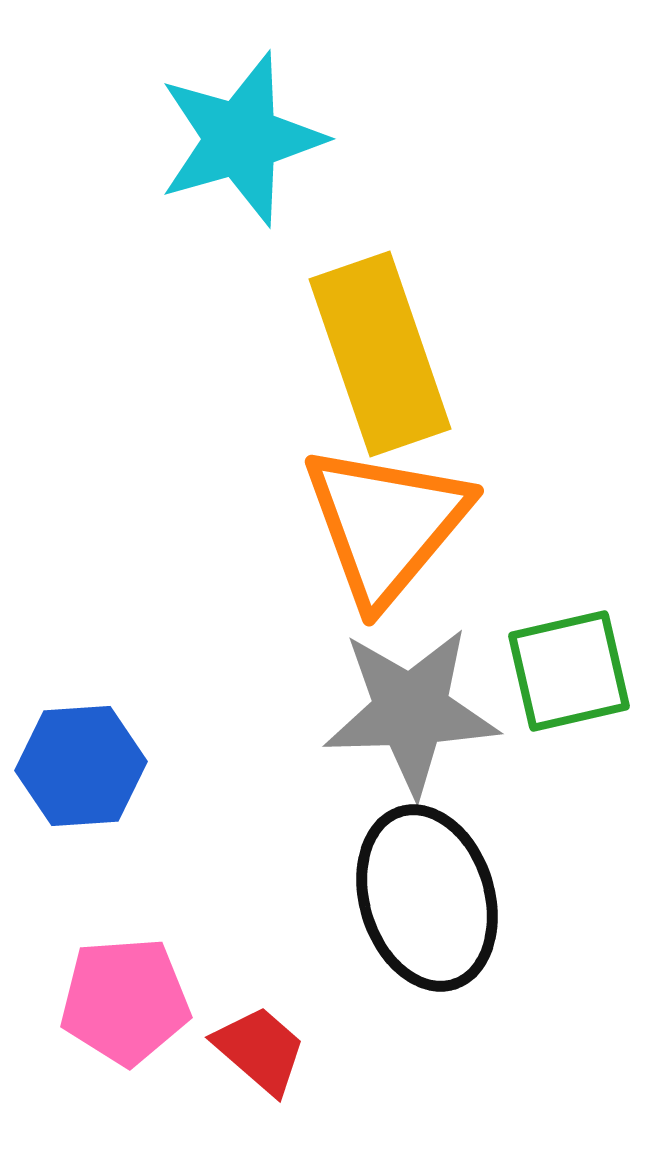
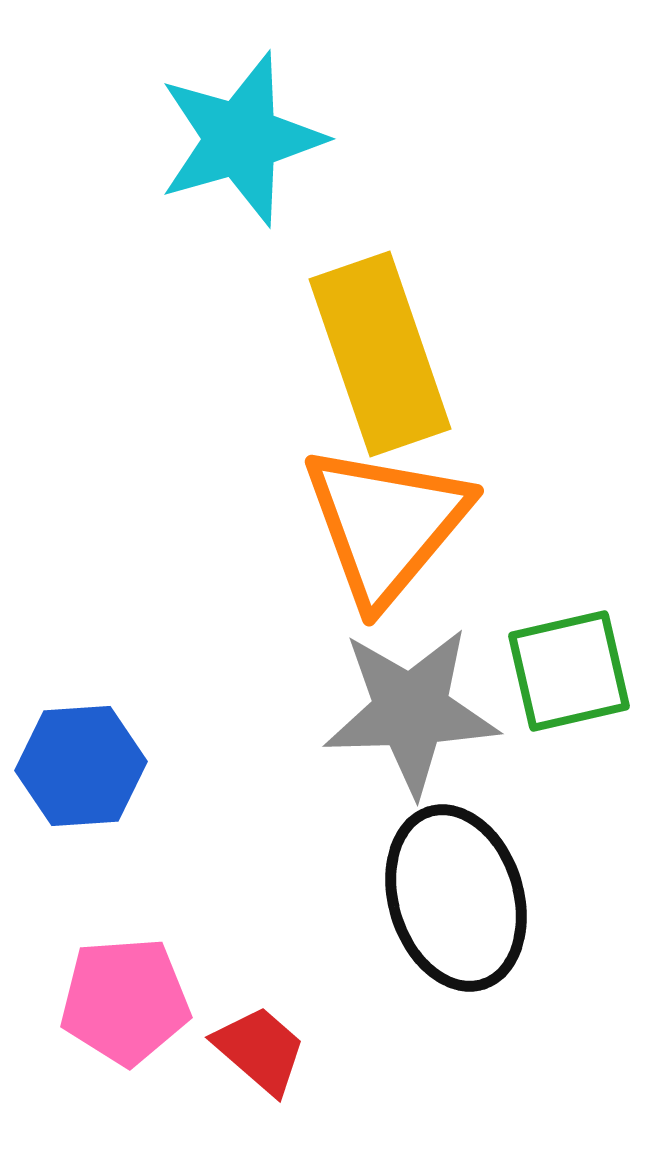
black ellipse: moved 29 px right
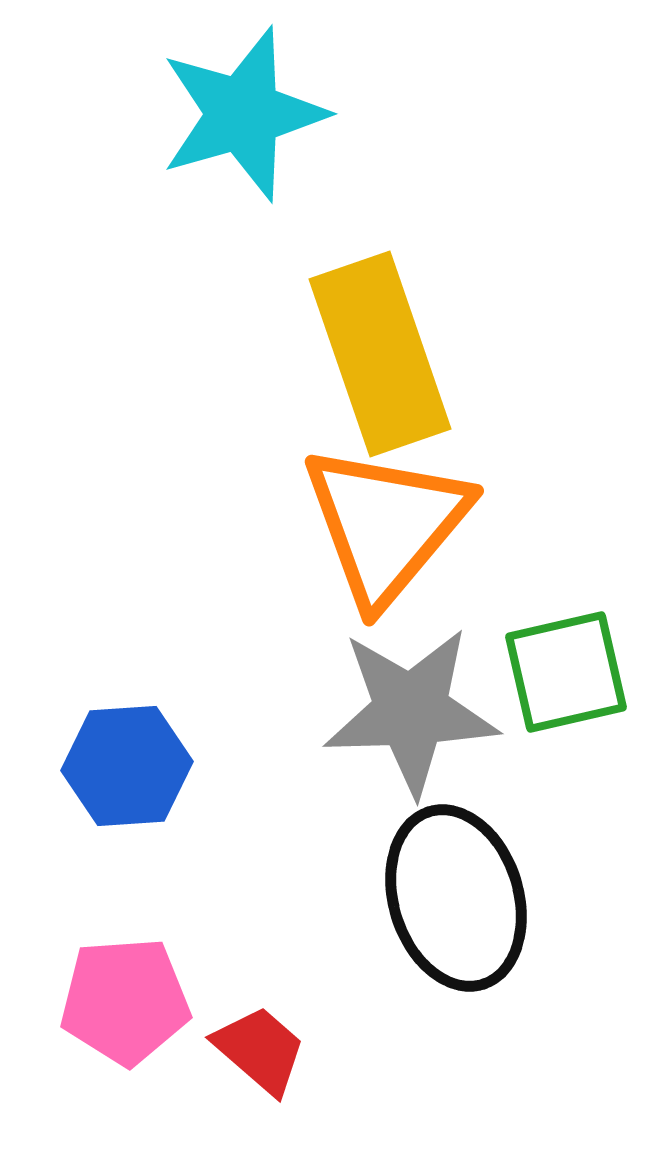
cyan star: moved 2 px right, 25 px up
green square: moved 3 px left, 1 px down
blue hexagon: moved 46 px right
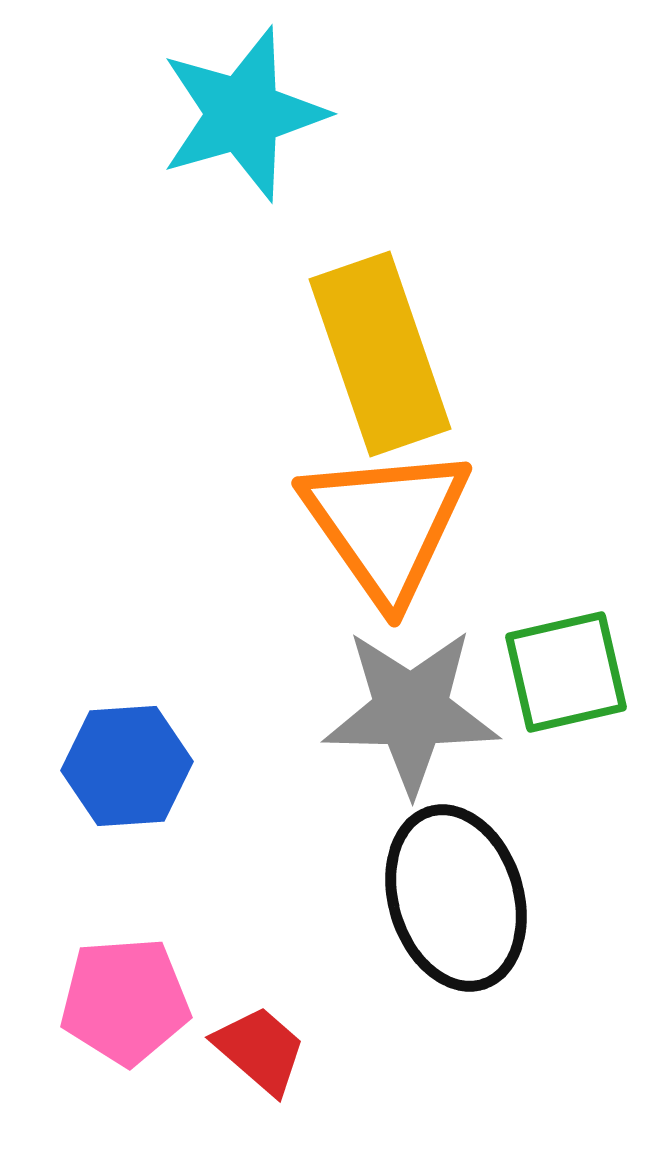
orange triangle: rotated 15 degrees counterclockwise
gray star: rotated 3 degrees clockwise
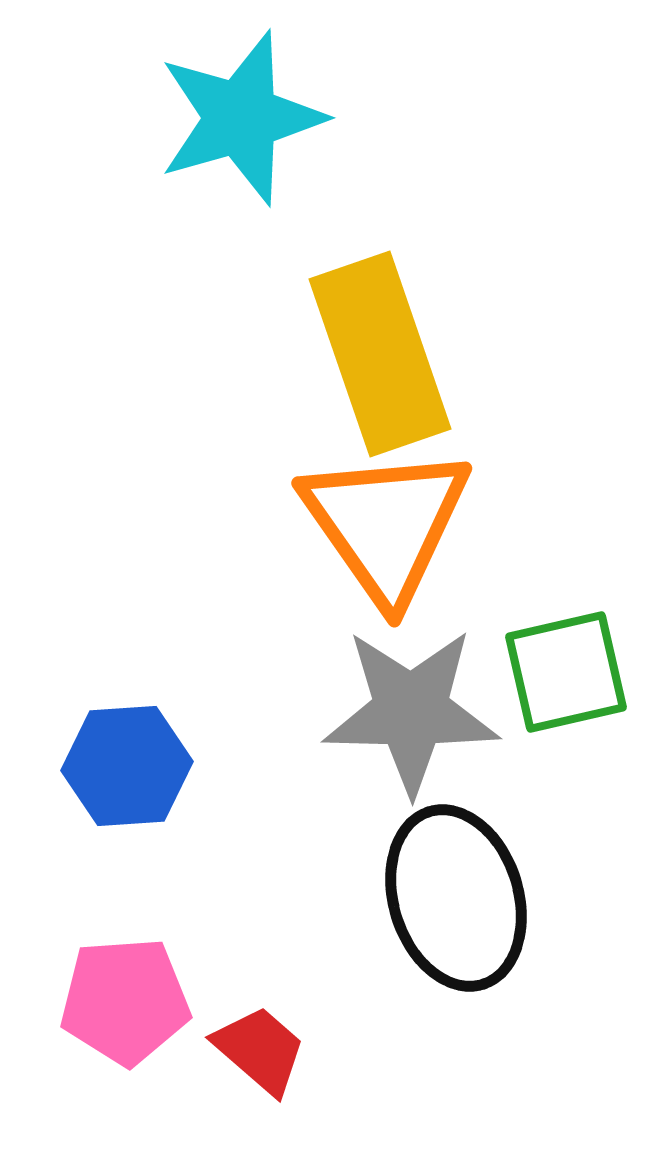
cyan star: moved 2 px left, 4 px down
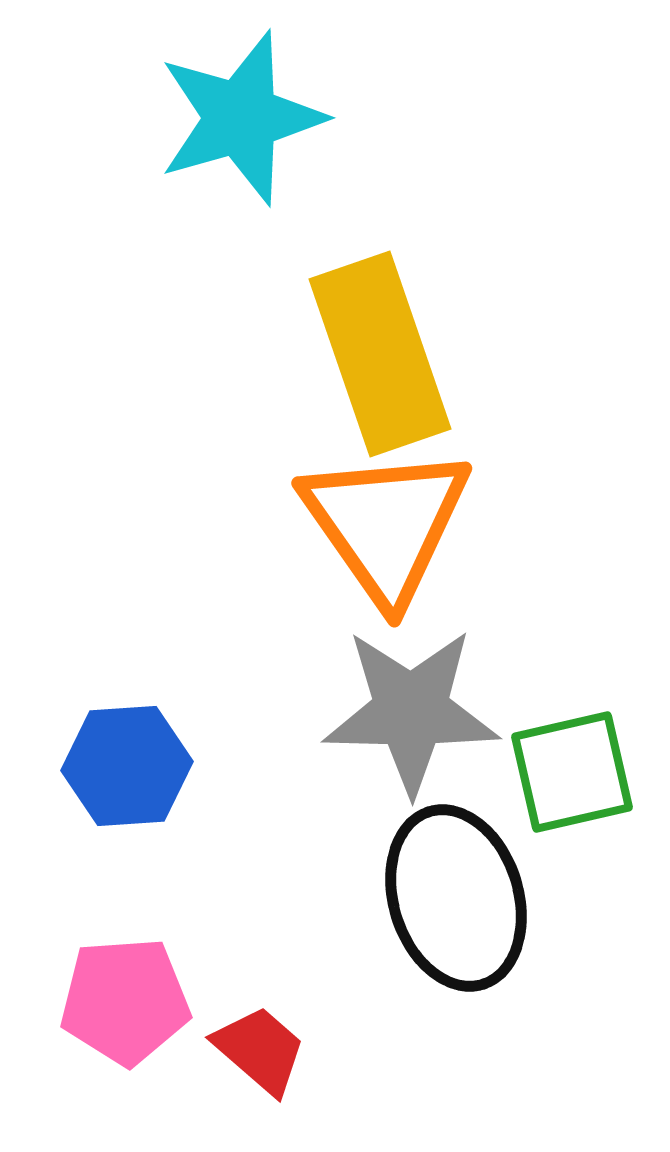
green square: moved 6 px right, 100 px down
